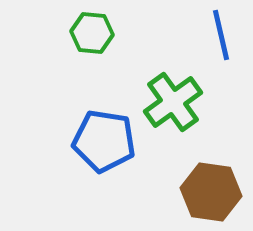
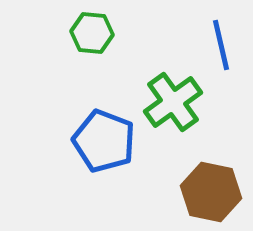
blue line: moved 10 px down
blue pentagon: rotated 12 degrees clockwise
brown hexagon: rotated 4 degrees clockwise
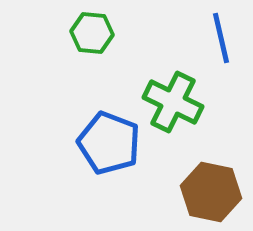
blue line: moved 7 px up
green cross: rotated 28 degrees counterclockwise
blue pentagon: moved 5 px right, 2 px down
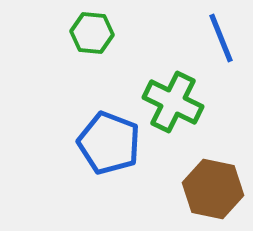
blue line: rotated 9 degrees counterclockwise
brown hexagon: moved 2 px right, 3 px up
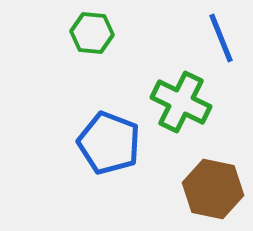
green cross: moved 8 px right
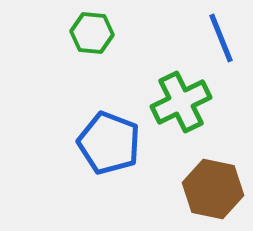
green cross: rotated 38 degrees clockwise
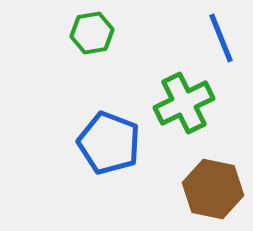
green hexagon: rotated 15 degrees counterclockwise
green cross: moved 3 px right, 1 px down
